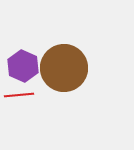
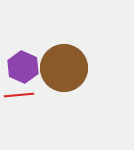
purple hexagon: moved 1 px down
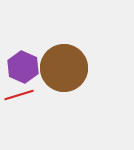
red line: rotated 12 degrees counterclockwise
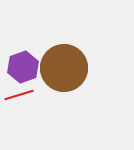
purple hexagon: rotated 16 degrees clockwise
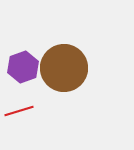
red line: moved 16 px down
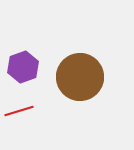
brown circle: moved 16 px right, 9 px down
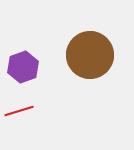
brown circle: moved 10 px right, 22 px up
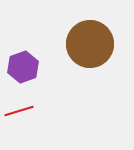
brown circle: moved 11 px up
